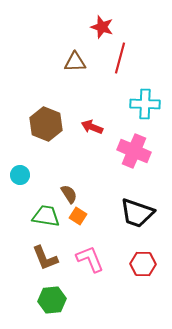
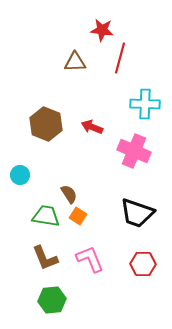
red star: moved 3 px down; rotated 10 degrees counterclockwise
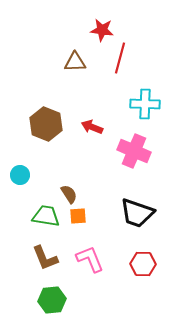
orange square: rotated 36 degrees counterclockwise
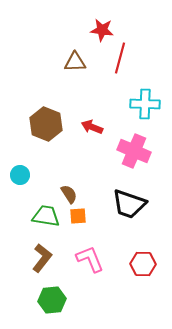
black trapezoid: moved 8 px left, 9 px up
brown L-shape: moved 3 px left; rotated 120 degrees counterclockwise
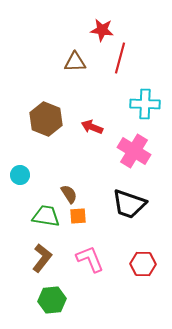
brown hexagon: moved 5 px up
pink cross: rotated 8 degrees clockwise
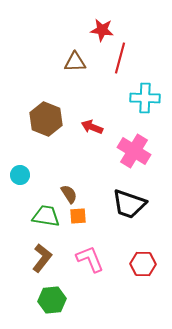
cyan cross: moved 6 px up
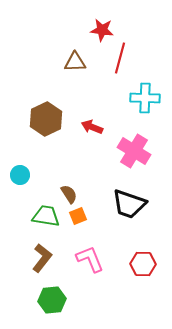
brown hexagon: rotated 12 degrees clockwise
orange square: rotated 18 degrees counterclockwise
